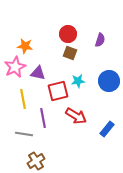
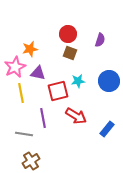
orange star: moved 5 px right, 3 px down; rotated 21 degrees counterclockwise
yellow line: moved 2 px left, 6 px up
brown cross: moved 5 px left
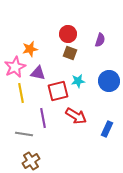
blue rectangle: rotated 14 degrees counterclockwise
